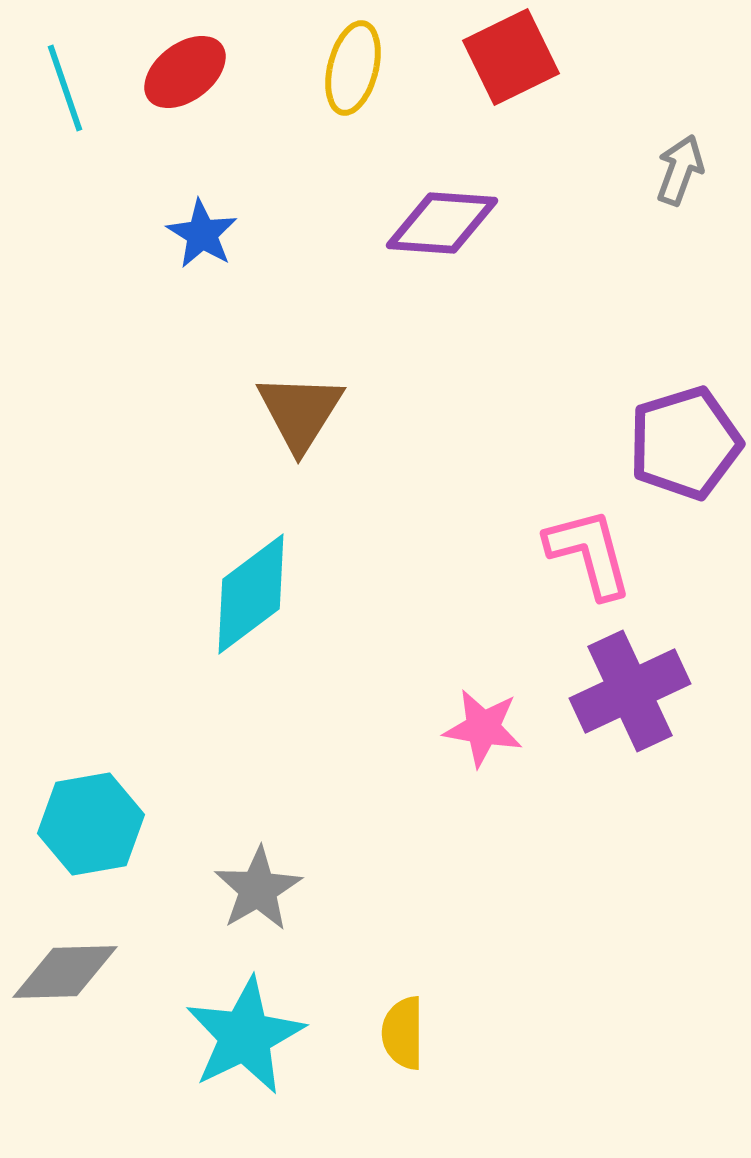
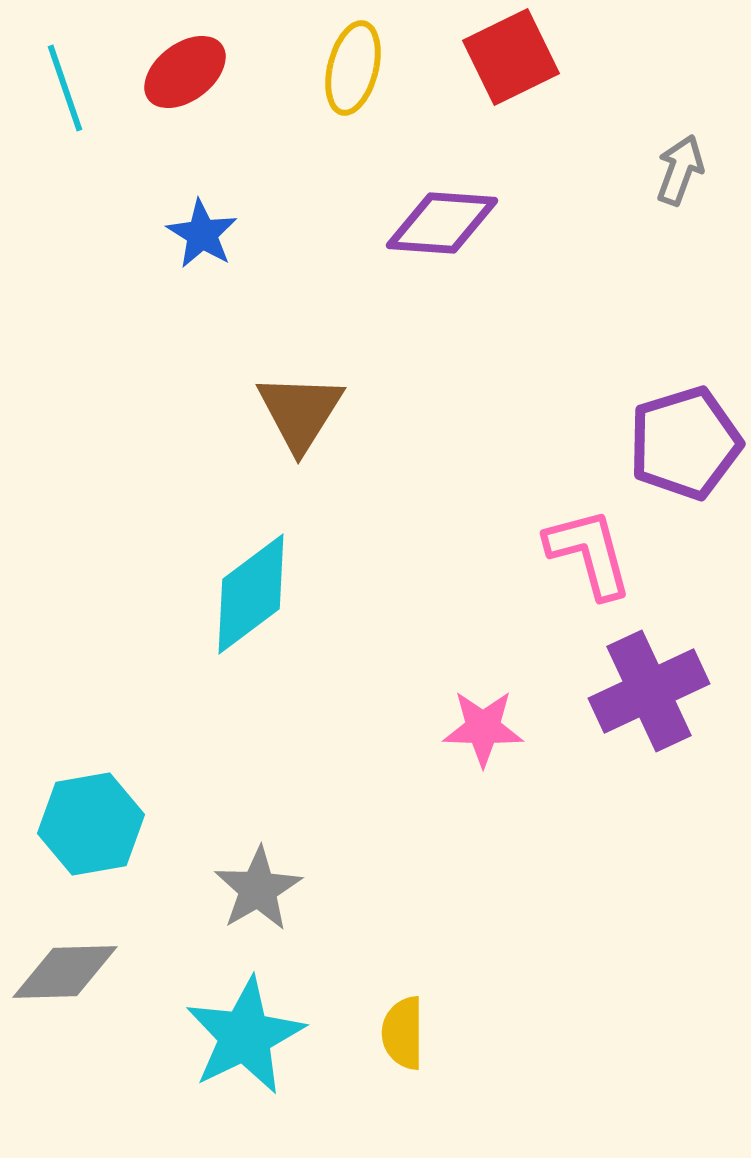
purple cross: moved 19 px right
pink star: rotated 8 degrees counterclockwise
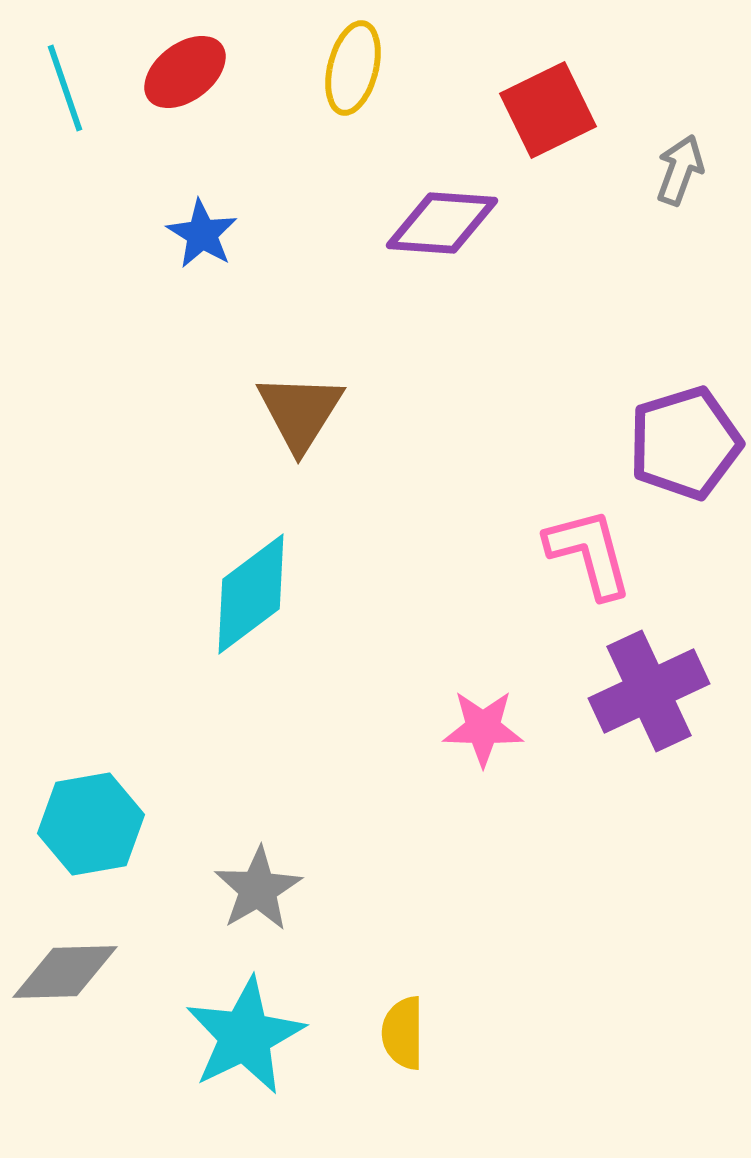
red square: moved 37 px right, 53 px down
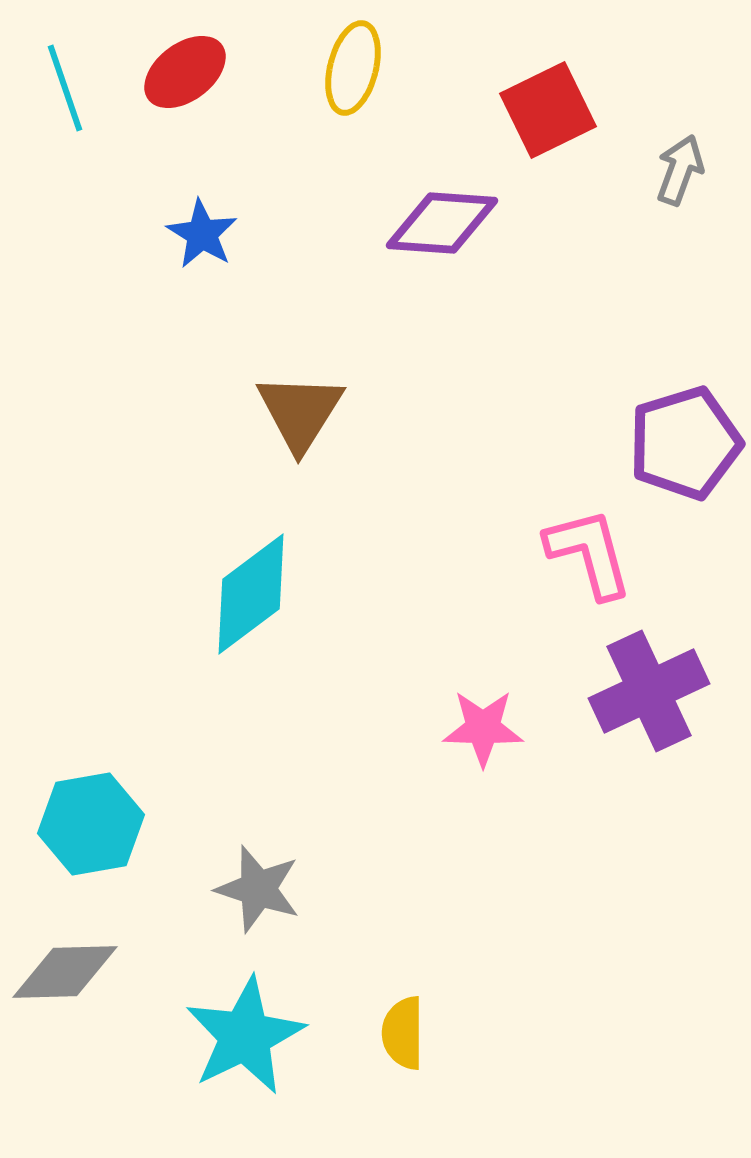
gray star: rotated 24 degrees counterclockwise
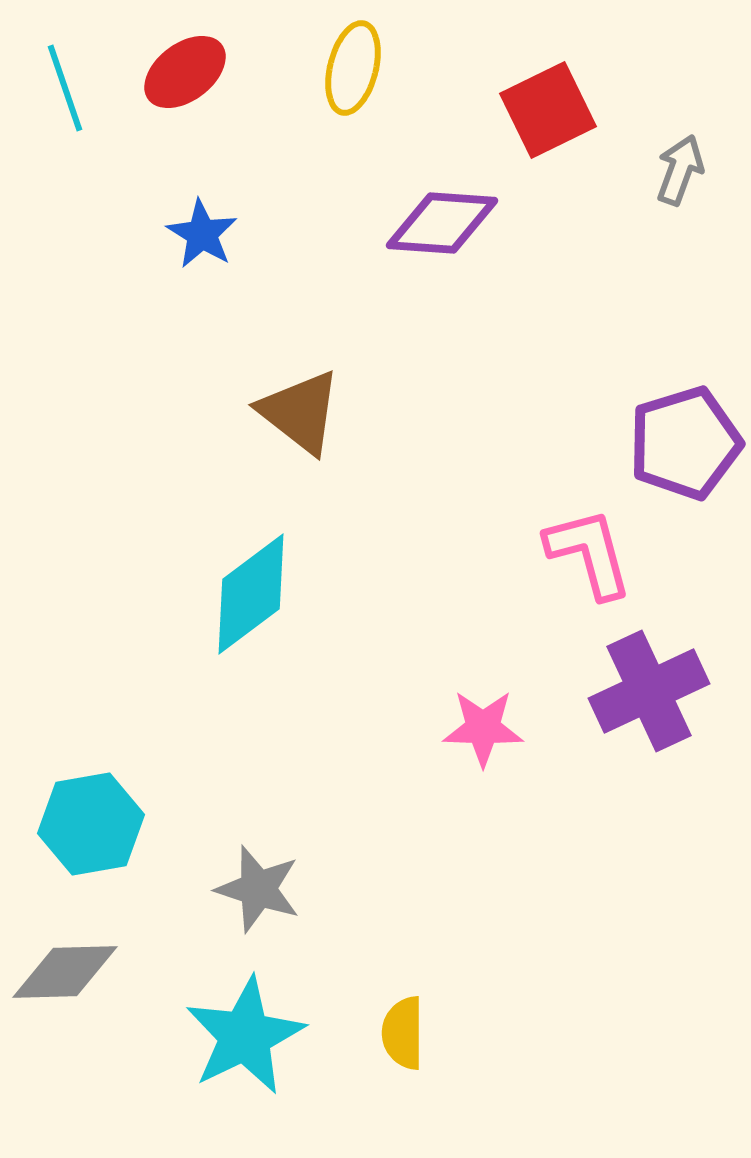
brown triangle: rotated 24 degrees counterclockwise
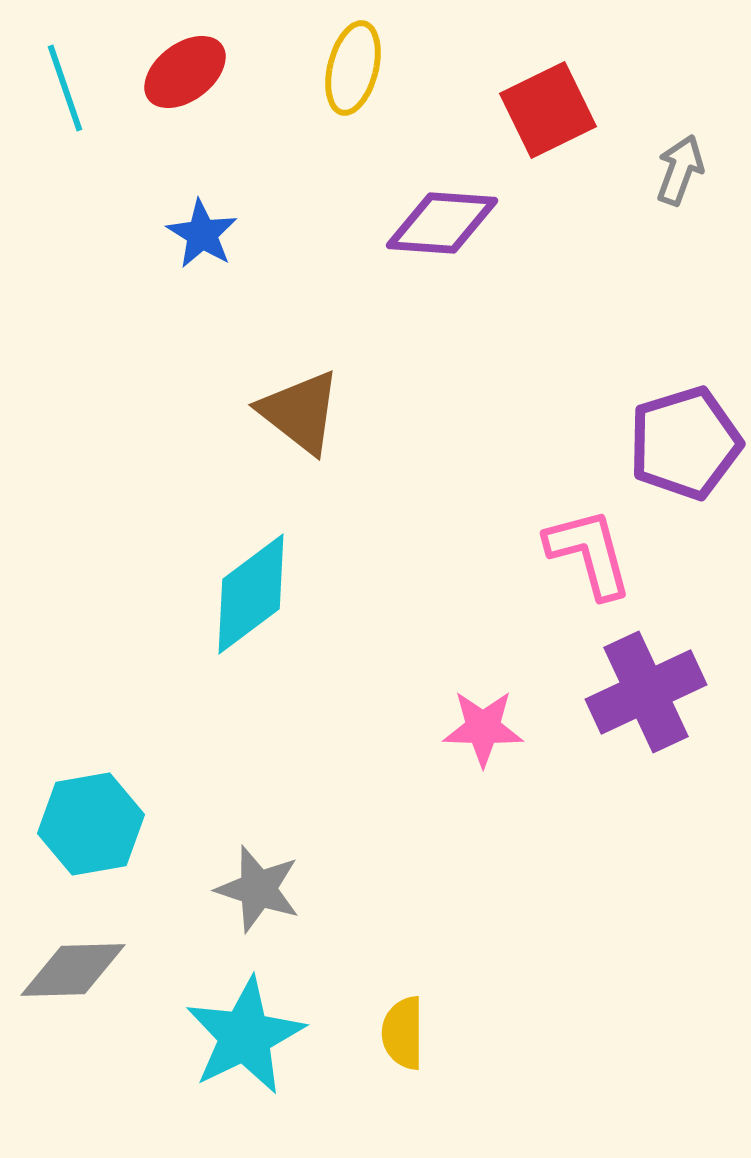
purple cross: moved 3 px left, 1 px down
gray diamond: moved 8 px right, 2 px up
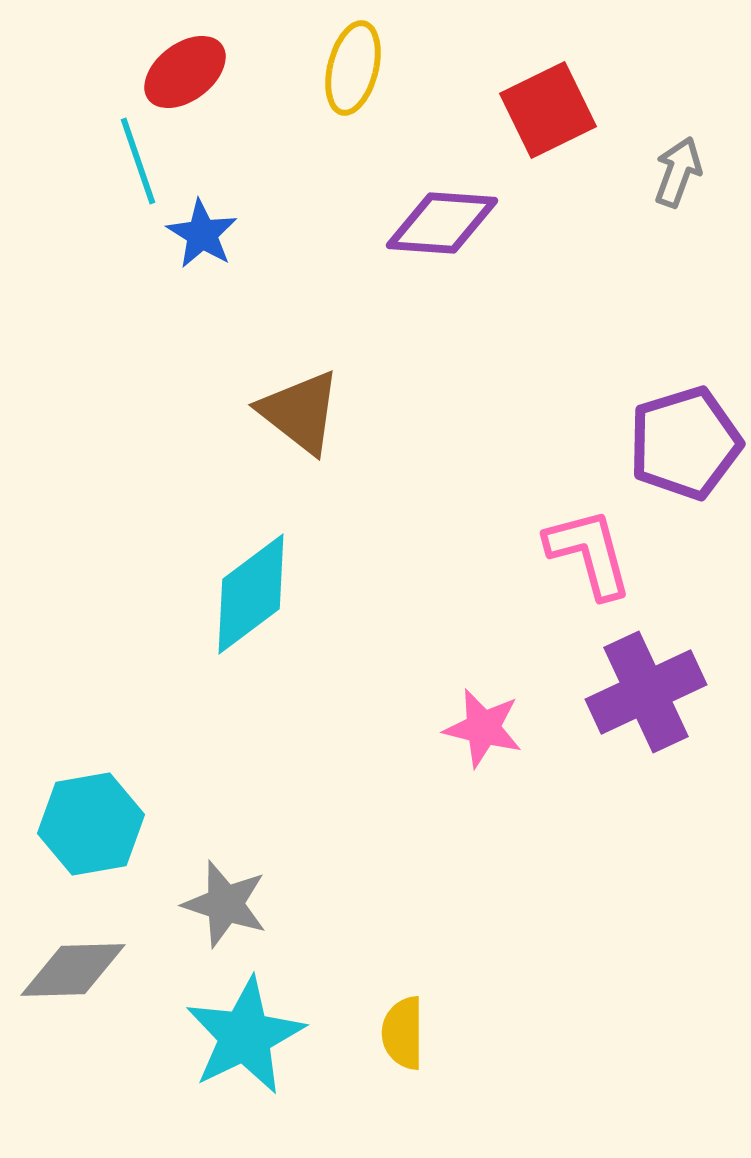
cyan line: moved 73 px right, 73 px down
gray arrow: moved 2 px left, 2 px down
pink star: rotated 12 degrees clockwise
gray star: moved 33 px left, 15 px down
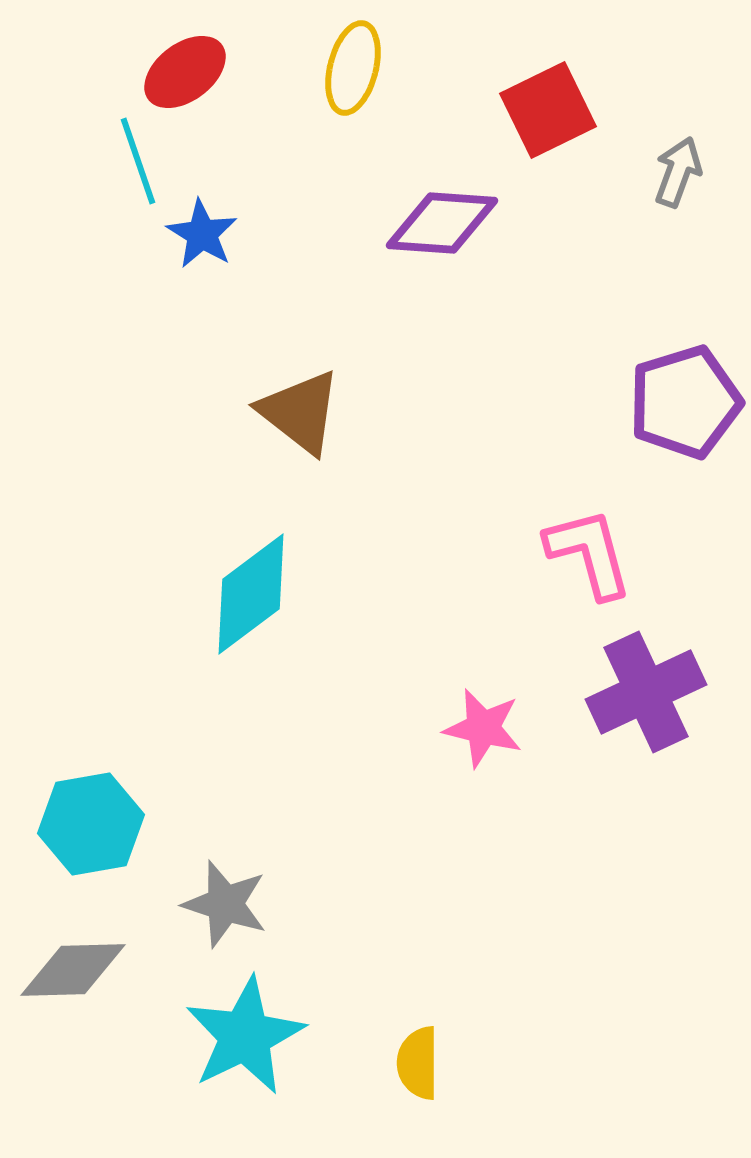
purple pentagon: moved 41 px up
yellow semicircle: moved 15 px right, 30 px down
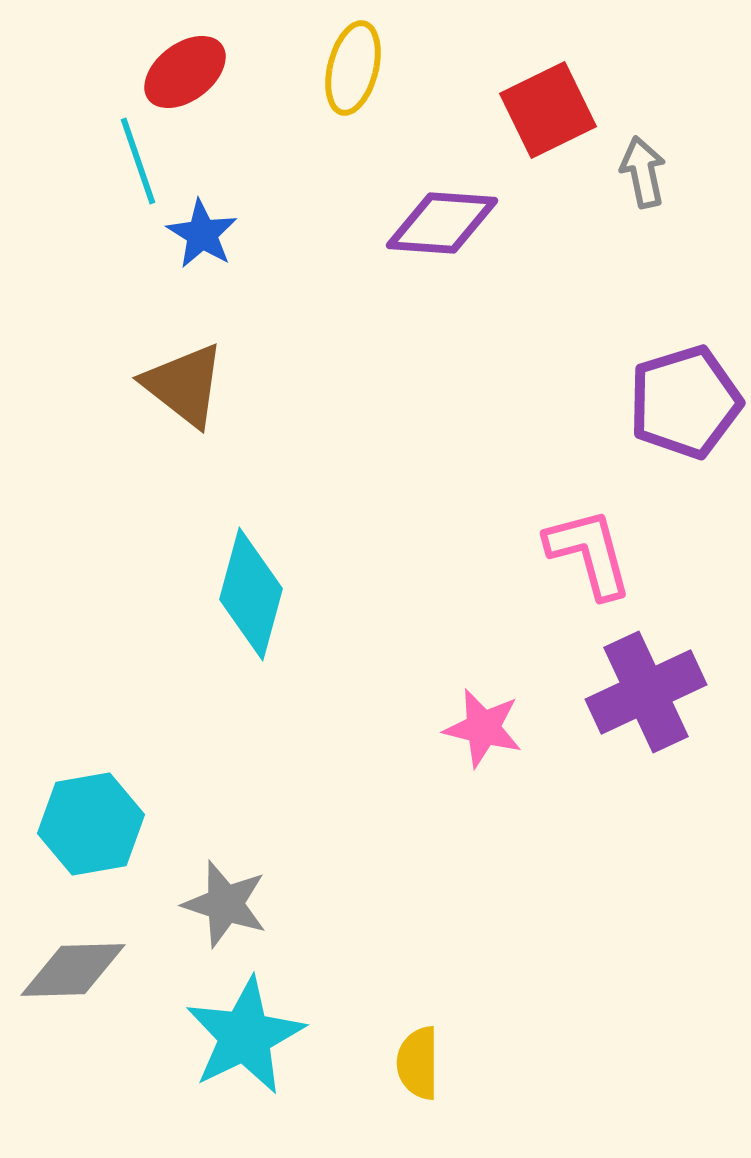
gray arrow: moved 35 px left; rotated 32 degrees counterclockwise
brown triangle: moved 116 px left, 27 px up
cyan diamond: rotated 38 degrees counterclockwise
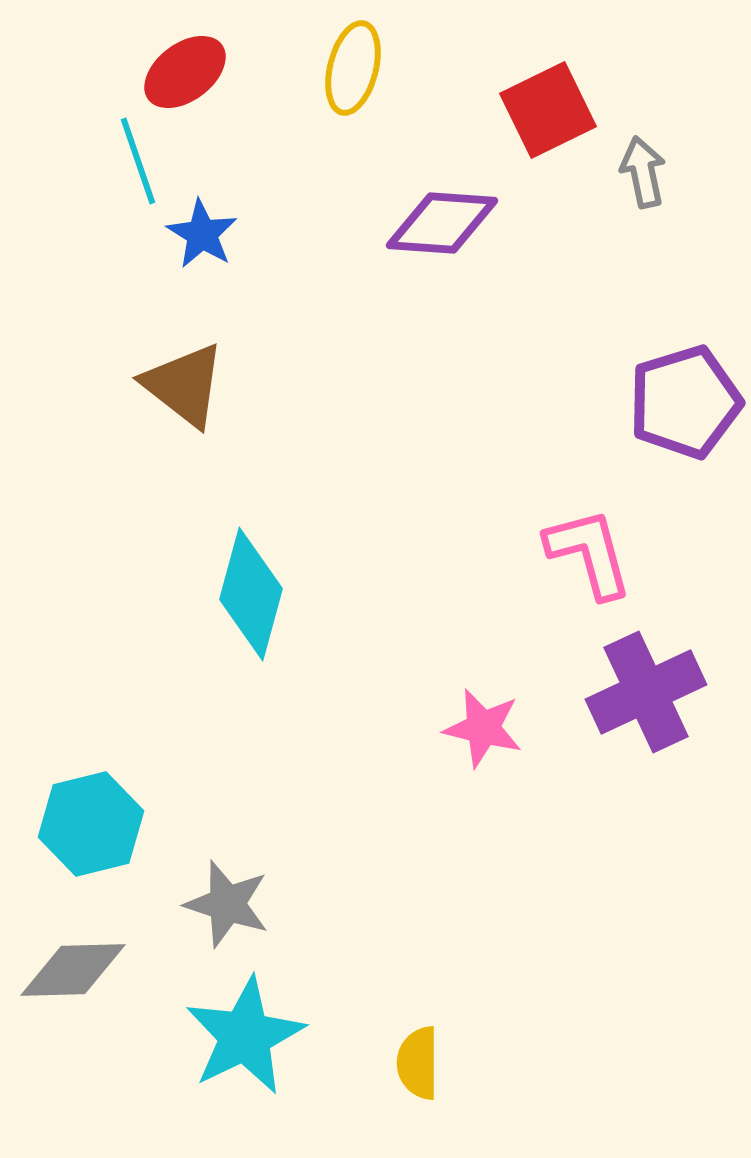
cyan hexagon: rotated 4 degrees counterclockwise
gray star: moved 2 px right
